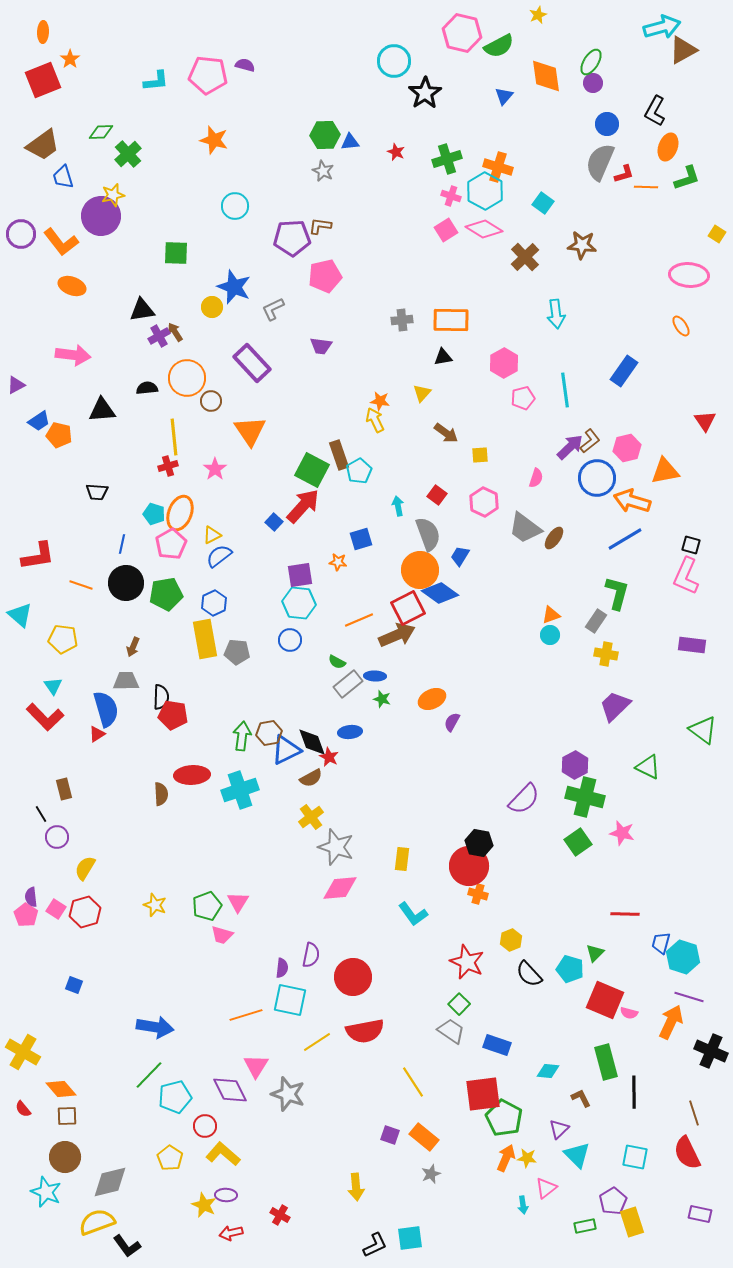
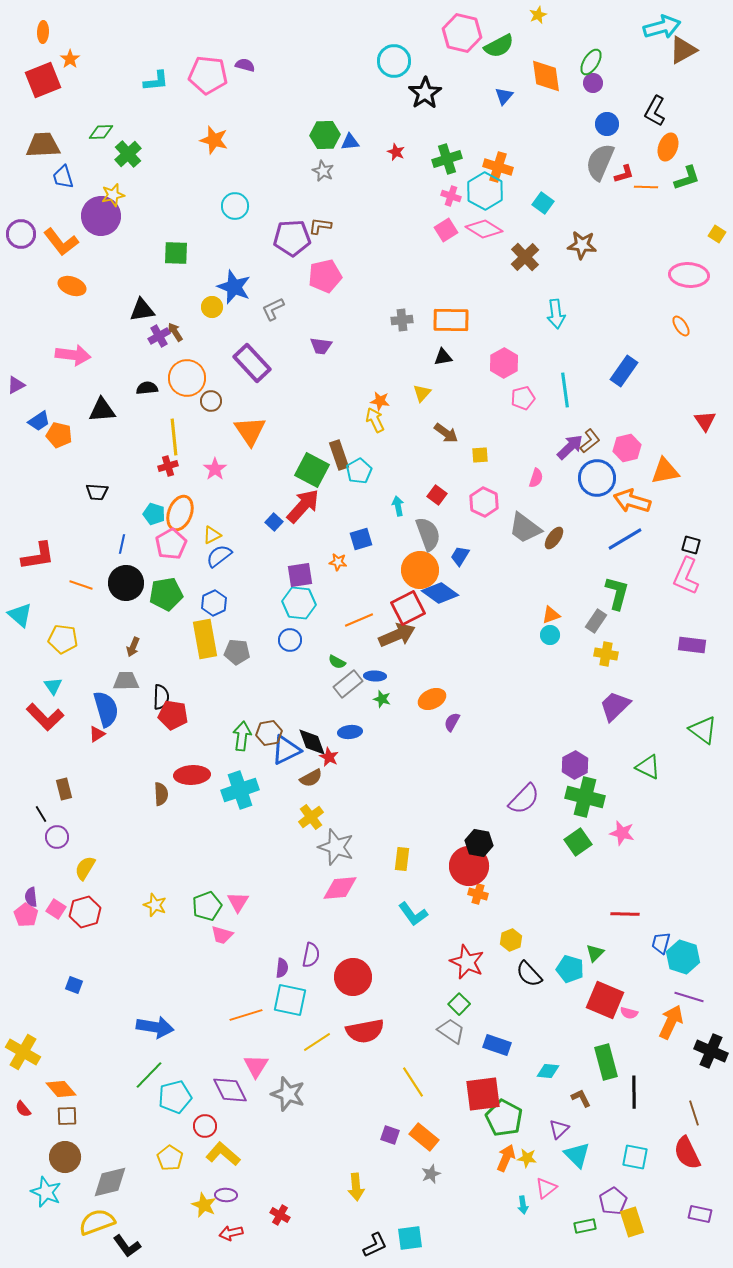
brown trapezoid at (43, 145): rotated 147 degrees counterclockwise
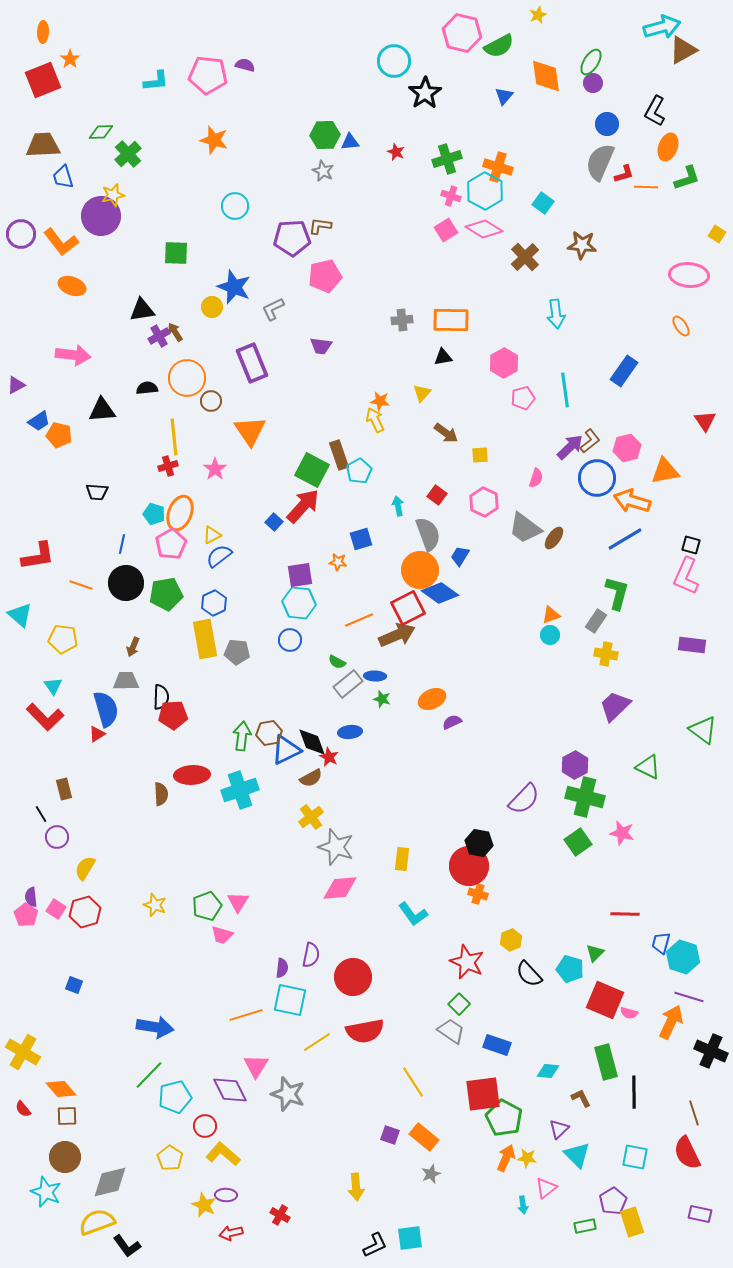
purple rectangle at (252, 363): rotated 21 degrees clockwise
red pentagon at (173, 715): rotated 12 degrees counterclockwise
purple semicircle at (452, 722): rotated 36 degrees clockwise
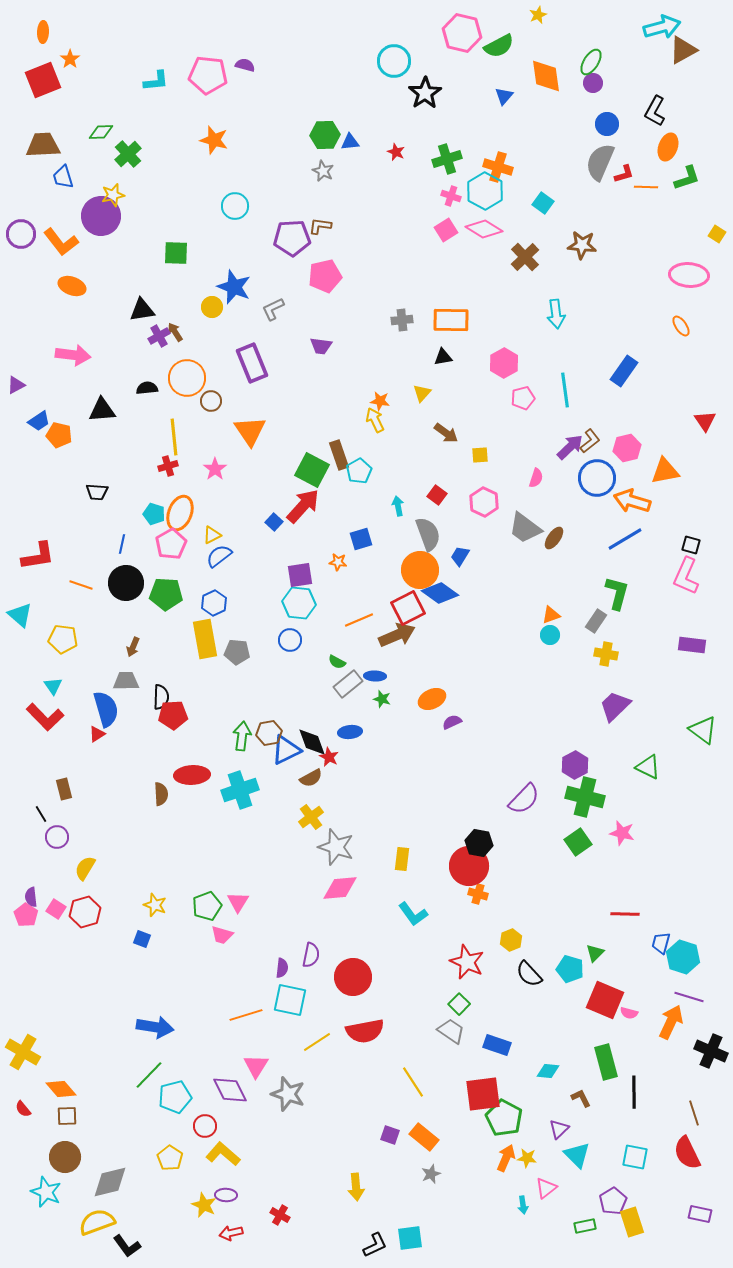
green pentagon at (166, 594): rotated 12 degrees clockwise
blue square at (74, 985): moved 68 px right, 46 px up
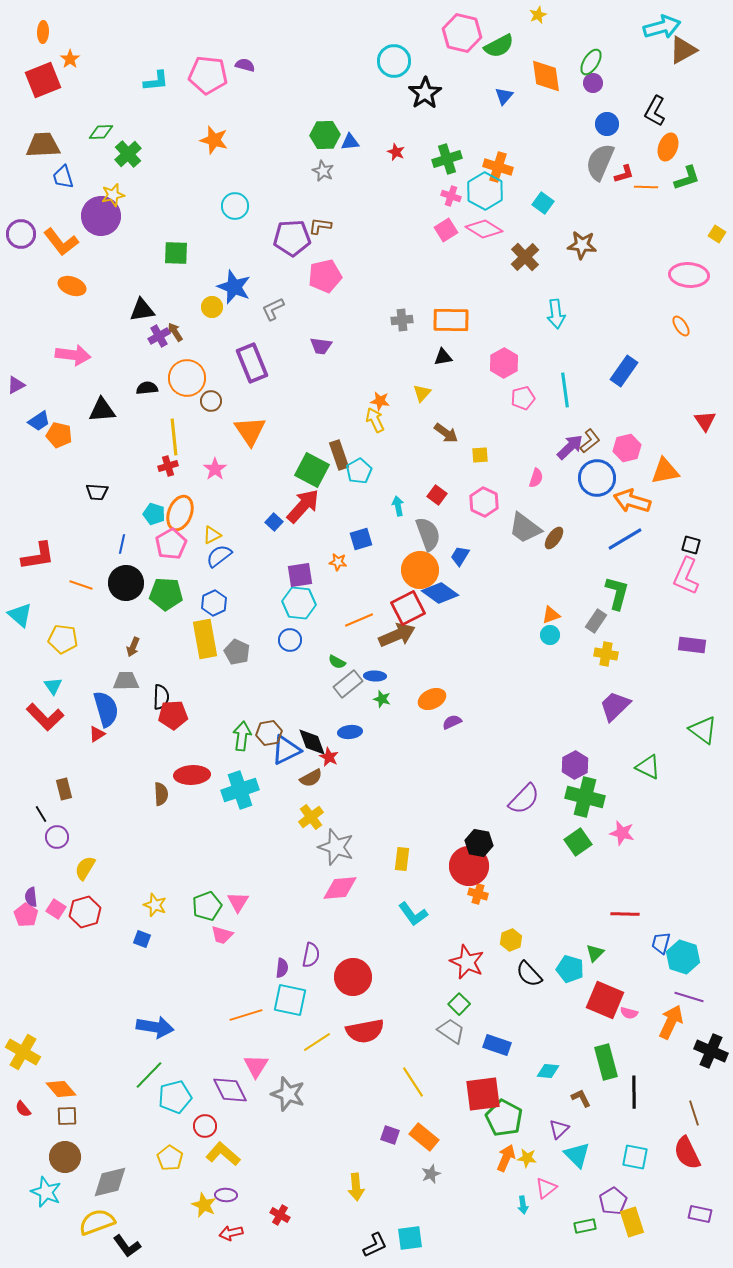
gray pentagon at (237, 652): rotated 20 degrees clockwise
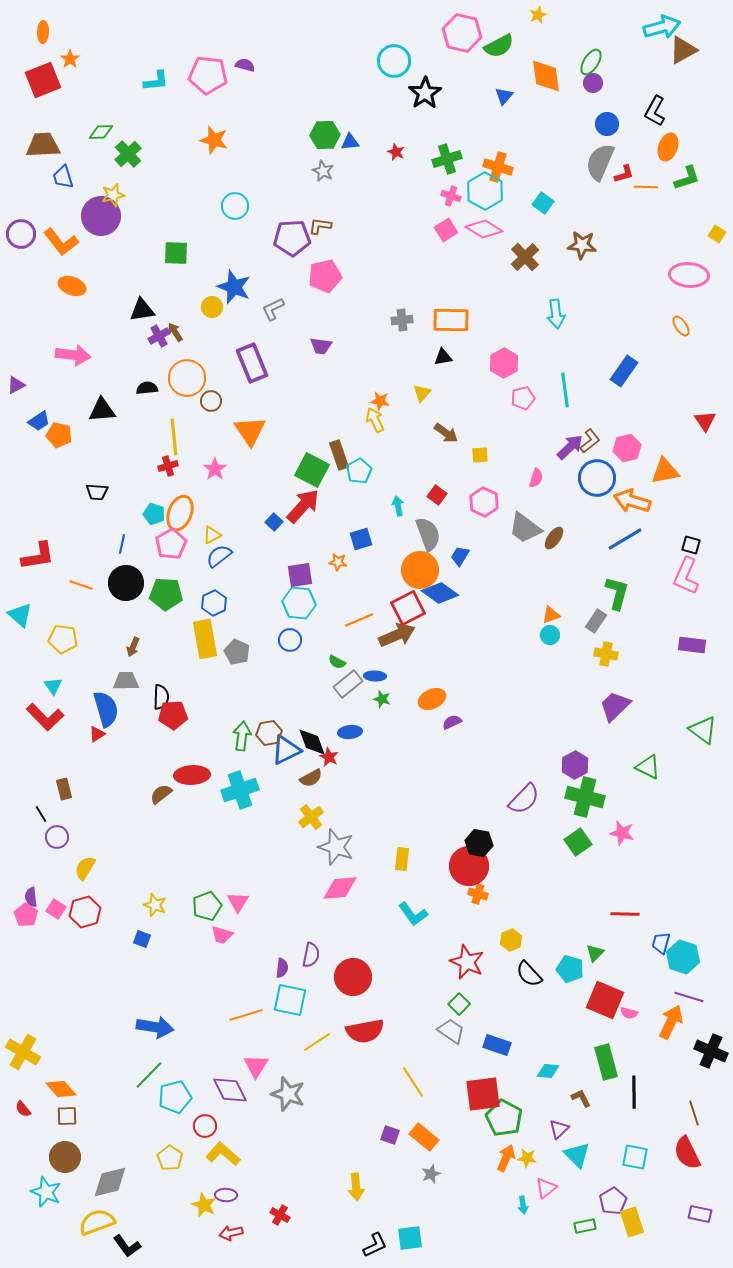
brown semicircle at (161, 794): rotated 125 degrees counterclockwise
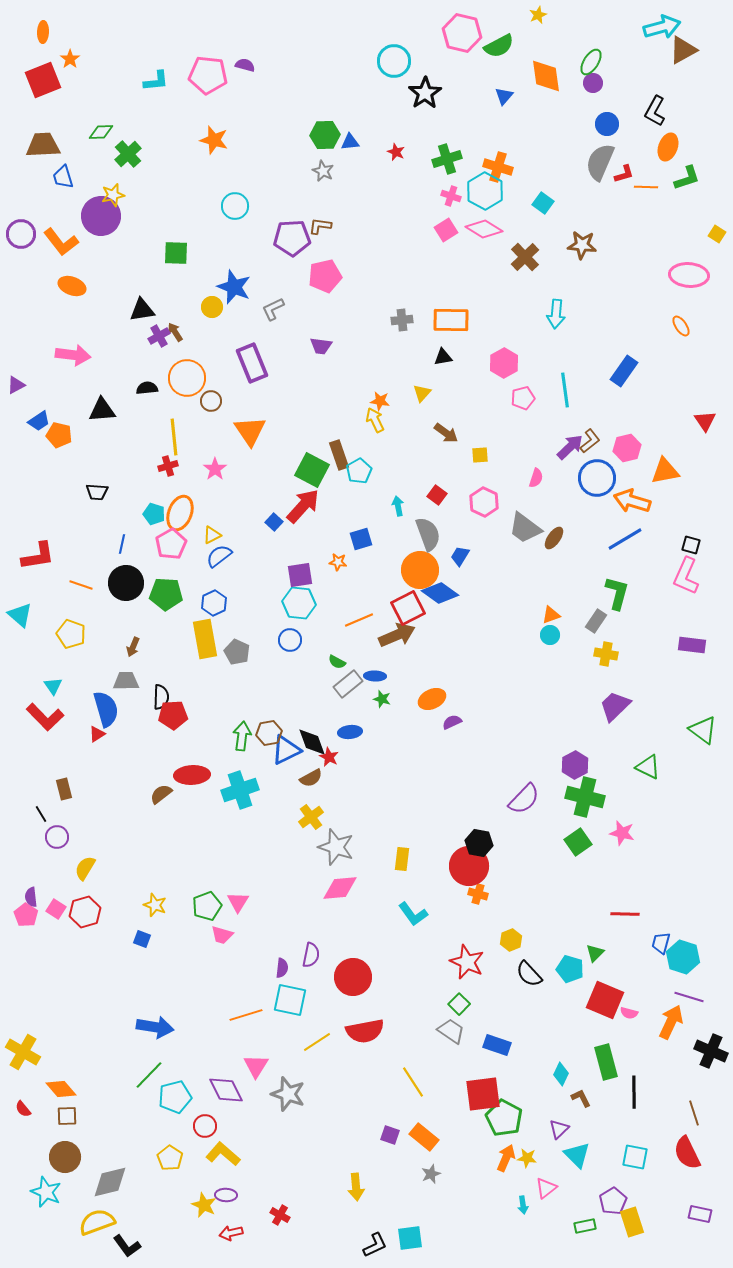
cyan arrow at (556, 314): rotated 12 degrees clockwise
yellow pentagon at (63, 639): moved 8 px right, 5 px up; rotated 12 degrees clockwise
cyan diamond at (548, 1071): moved 13 px right, 3 px down; rotated 70 degrees counterclockwise
purple diamond at (230, 1090): moved 4 px left
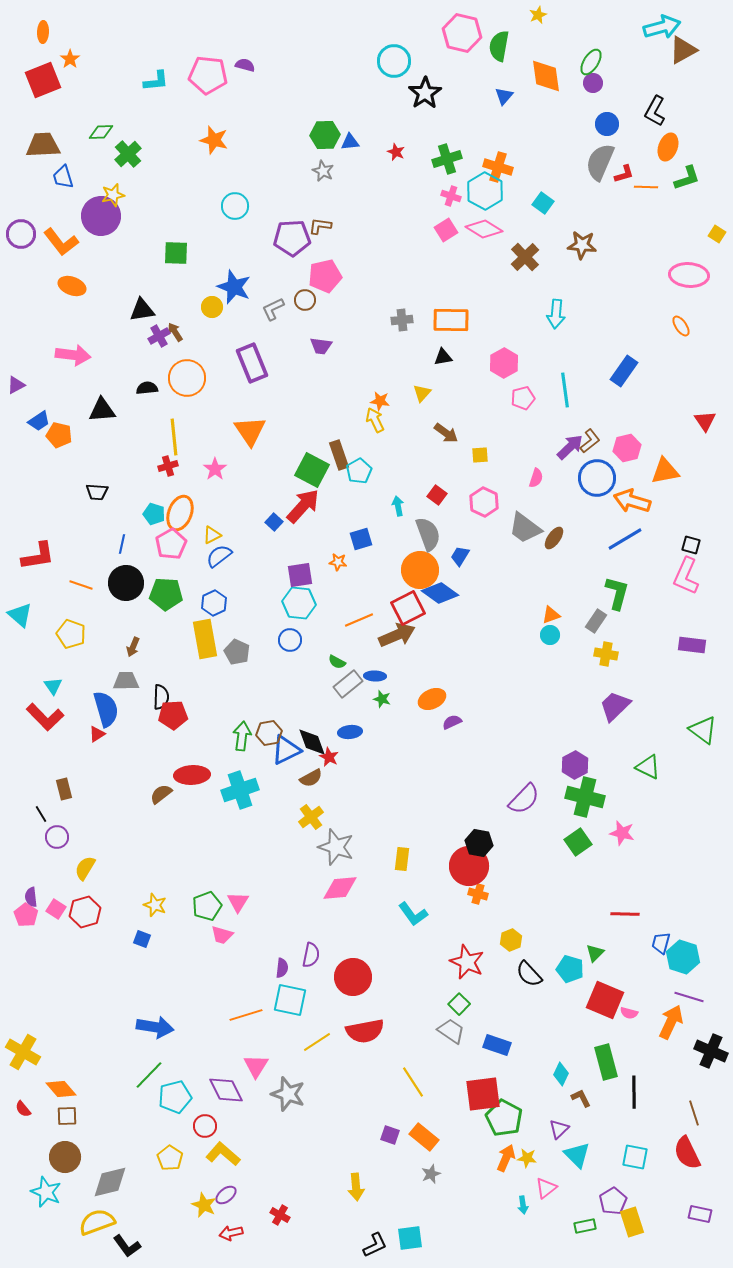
green semicircle at (499, 46): rotated 128 degrees clockwise
brown circle at (211, 401): moved 94 px right, 101 px up
purple ellipse at (226, 1195): rotated 40 degrees counterclockwise
